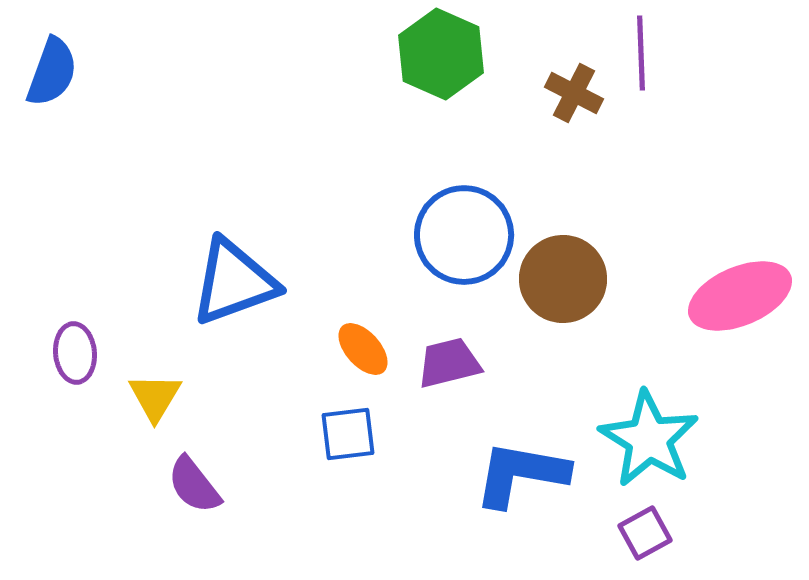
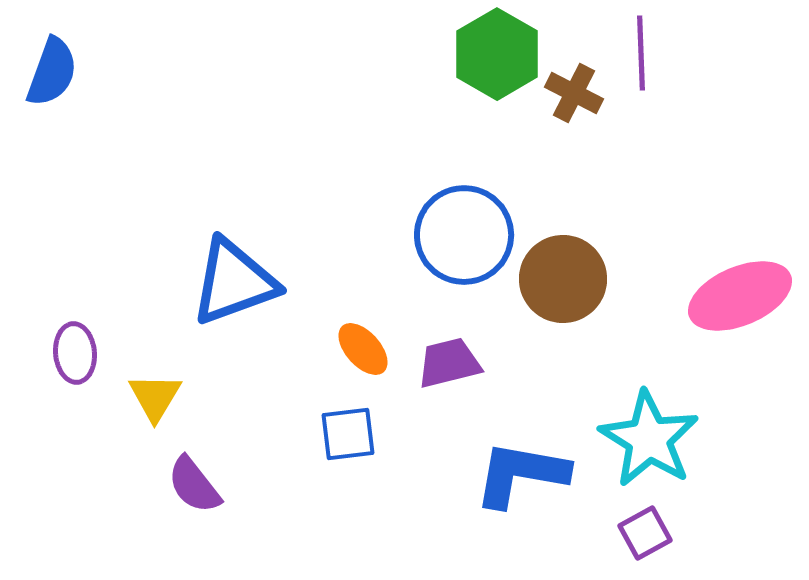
green hexagon: moved 56 px right; rotated 6 degrees clockwise
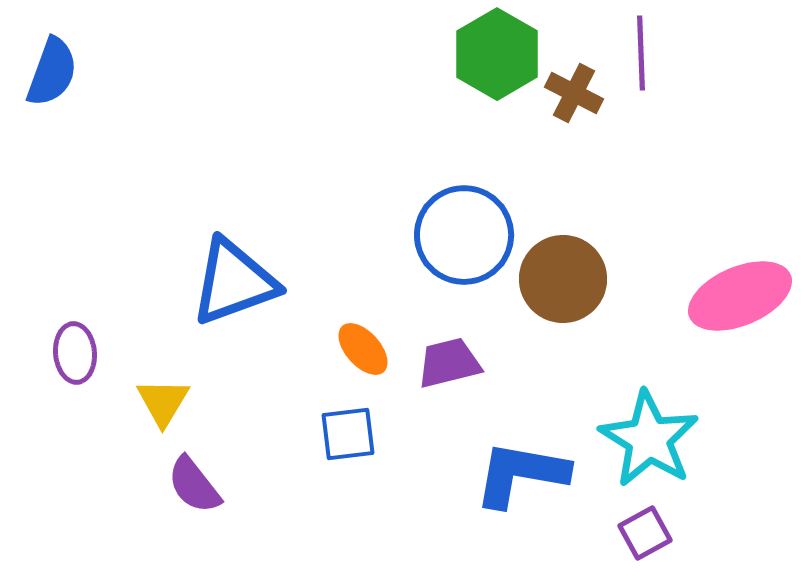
yellow triangle: moved 8 px right, 5 px down
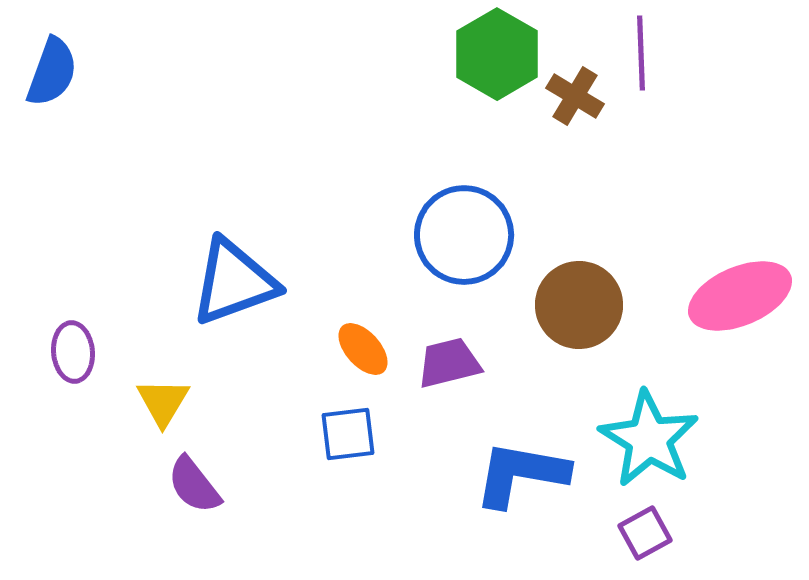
brown cross: moved 1 px right, 3 px down; rotated 4 degrees clockwise
brown circle: moved 16 px right, 26 px down
purple ellipse: moved 2 px left, 1 px up
